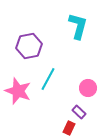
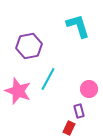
cyan L-shape: rotated 32 degrees counterclockwise
pink circle: moved 1 px right, 1 px down
purple rectangle: moved 1 px up; rotated 32 degrees clockwise
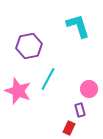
purple rectangle: moved 1 px right, 1 px up
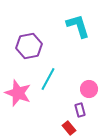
pink star: moved 2 px down
red rectangle: rotated 64 degrees counterclockwise
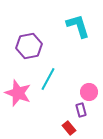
pink circle: moved 3 px down
purple rectangle: moved 1 px right
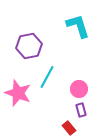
cyan line: moved 1 px left, 2 px up
pink circle: moved 10 px left, 3 px up
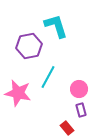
cyan L-shape: moved 22 px left
cyan line: moved 1 px right
pink star: rotated 8 degrees counterclockwise
red rectangle: moved 2 px left
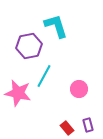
cyan line: moved 4 px left, 1 px up
purple rectangle: moved 7 px right, 15 px down
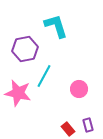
purple hexagon: moved 4 px left, 3 px down
red rectangle: moved 1 px right, 1 px down
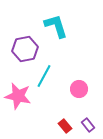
pink star: moved 3 px down
purple rectangle: rotated 24 degrees counterclockwise
red rectangle: moved 3 px left, 3 px up
